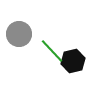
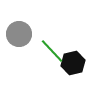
black hexagon: moved 2 px down
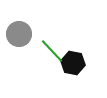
black hexagon: rotated 25 degrees clockwise
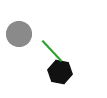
black hexagon: moved 13 px left, 9 px down
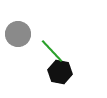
gray circle: moved 1 px left
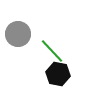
black hexagon: moved 2 px left, 2 px down
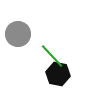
green line: moved 5 px down
